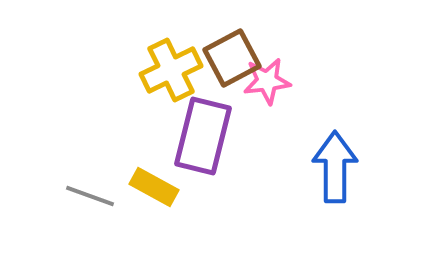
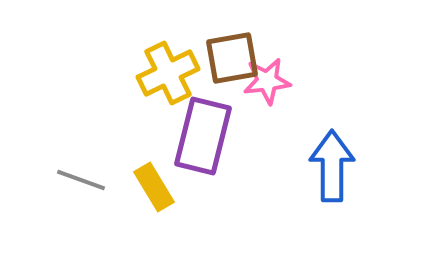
brown square: rotated 18 degrees clockwise
yellow cross: moved 3 px left, 3 px down
blue arrow: moved 3 px left, 1 px up
yellow rectangle: rotated 30 degrees clockwise
gray line: moved 9 px left, 16 px up
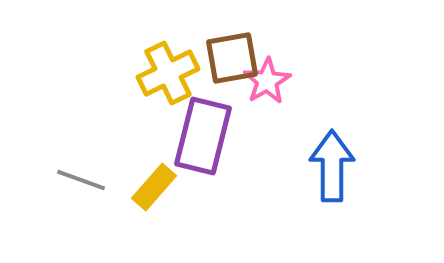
pink star: rotated 24 degrees counterclockwise
yellow rectangle: rotated 72 degrees clockwise
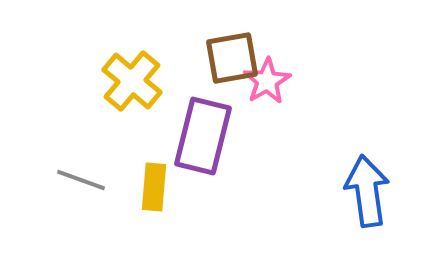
yellow cross: moved 36 px left, 8 px down; rotated 24 degrees counterclockwise
blue arrow: moved 35 px right, 25 px down; rotated 8 degrees counterclockwise
yellow rectangle: rotated 36 degrees counterclockwise
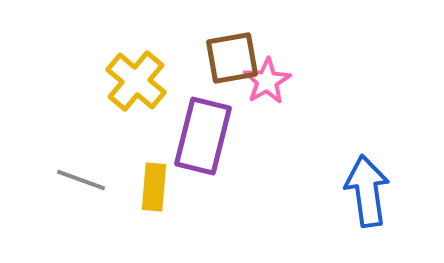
yellow cross: moved 4 px right
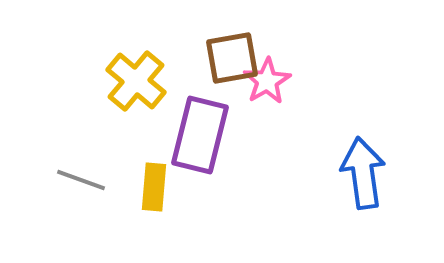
purple rectangle: moved 3 px left, 1 px up
blue arrow: moved 4 px left, 18 px up
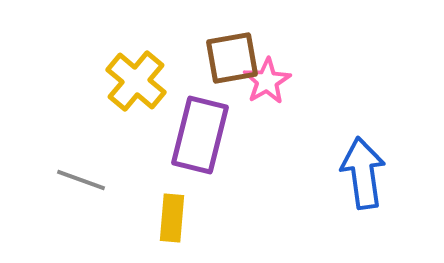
yellow rectangle: moved 18 px right, 31 px down
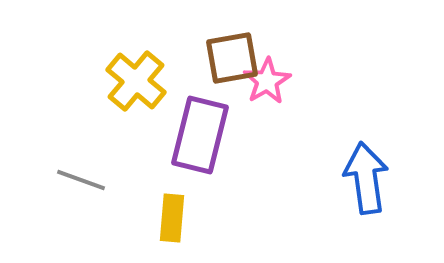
blue arrow: moved 3 px right, 5 px down
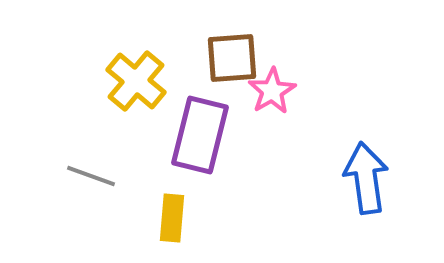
brown square: rotated 6 degrees clockwise
pink star: moved 5 px right, 10 px down
gray line: moved 10 px right, 4 px up
